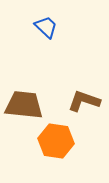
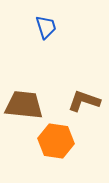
blue trapezoid: rotated 30 degrees clockwise
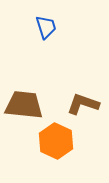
brown L-shape: moved 1 px left, 3 px down
orange hexagon: rotated 16 degrees clockwise
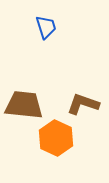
orange hexagon: moved 3 px up
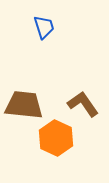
blue trapezoid: moved 2 px left
brown L-shape: rotated 36 degrees clockwise
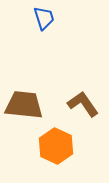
blue trapezoid: moved 9 px up
orange hexagon: moved 8 px down
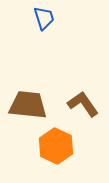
brown trapezoid: moved 4 px right
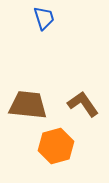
orange hexagon: rotated 20 degrees clockwise
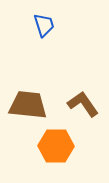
blue trapezoid: moved 7 px down
orange hexagon: rotated 16 degrees clockwise
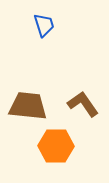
brown trapezoid: moved 1 px down
